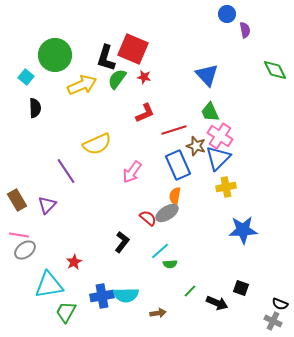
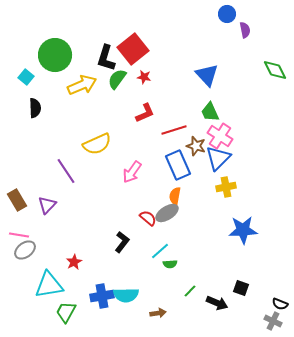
red square at (133, 49): rotated 28 degrees clockwise
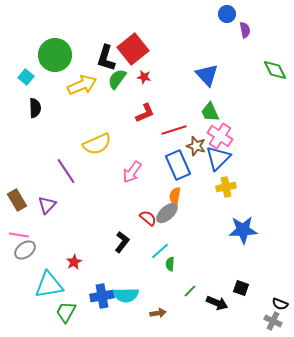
gray ellipse at (167, 213): rotated 10 degrees counterclockwise
green semicircle at (170, 264): rotated 96 degrees clockwise
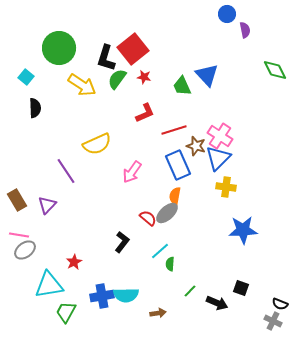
green circle at (55, 55): moved 4 px right, 7 px up
yellow arrow at (82, 85): rotated 56 degrees clockwise
green trapezoid at (210, 112): moved 28 px left, 26 px up
yellow cross at (226, 187): rotated 18 degrees clockwise
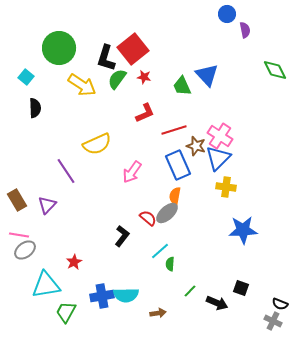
black L-shape at (122, 242): moved 6 px up
cyan triangle at (49, 285): moved 3 px left
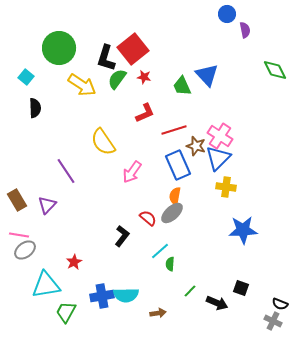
yellow semicircle at (97, 144): moved 6 px right, 2 px up; rotated 80 degrees clockwise
gray ellipse at (167, 213): moved 5 px right
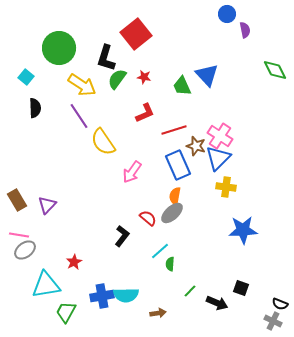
red square at (133, 49): moved 3 px right, 15 px up
purple line at (66, 171): moved 13 px right, 55 px up
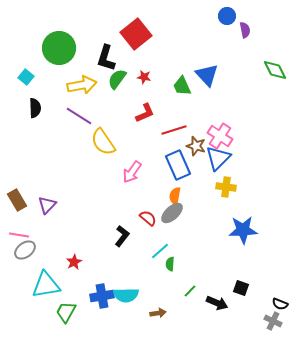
blue circle at (227, 14): moved 2 px down
yellow arrow at (82, 85): rotated 44 degrees counterclockwise
purple line at (79, 116): rotated 24 degrees counterclockwise
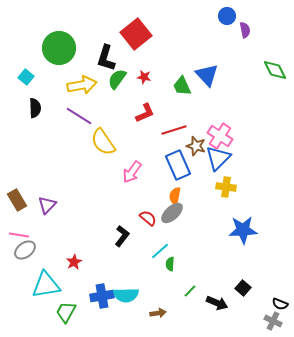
black square at (241, 288): moved 2 px right; rotated 21 degrees clockwise
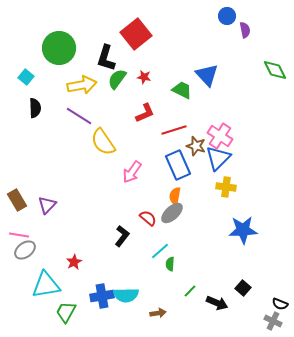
green trapezoid at (182, 86): moved 4 px down; rotated 140 degrees clockwise
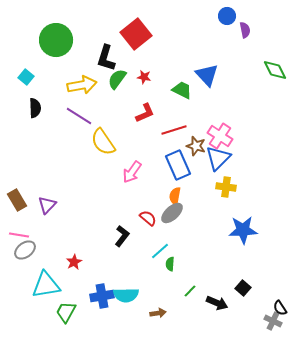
green circle at (59, 48): moved 3 px left, 8 px up
black semicircle at (280, 304): moved 4 px down; rotated 35 degrees clockwise
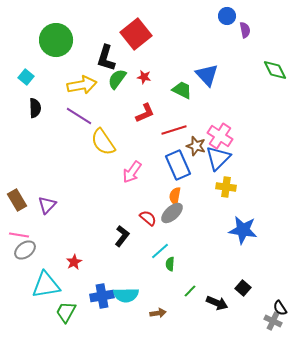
blue star at (243, 230): rotated 12 degrees clockwise
